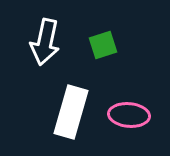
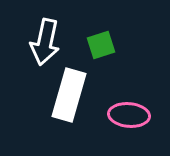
green square: moved 2 px left
white rectangle: moved 2 px left, 17 px up
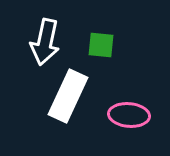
green square: rotated 24 degrees clockwise
white rectangle: moved 1 px left, 1 px down; rotated 9 degrees clockwise
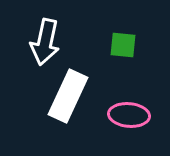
green square: moved 22 px right
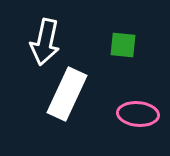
white rectangle: moved 1 px left, 2 px up
pink ellipse: moved 9 px right, 1 px up
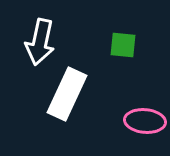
white arrow: moved 5 px left
pink ellipse: moved 7 px right, 7 px down
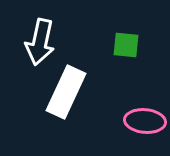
green square: moved 3 px right
white rectangle: moved 1 px left, 2 px up
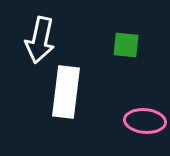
white arrow: moved 2 px up
white rectangle: rotated 18 degrees counterclockwise
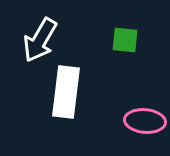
white arrow: rotated 18 degrees clockwise
green square: moved 1 px left, 5 px up
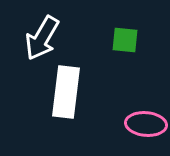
white arrow: moved 2 px right, 2 px up
pink ellipse: moved 1 px right, 3 px down
